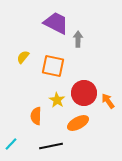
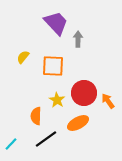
purple trapezoid: rotated 20 degrees clockwise
orange square: rotated 10 degrees counterclockwise
black line: moved 5 px left, 7 px up; rotated 25 degrees counterclockwise
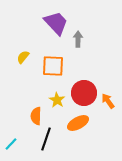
black line: rotated 35 degrees counterclockwise
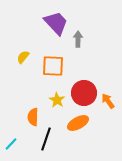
orange semicircle: moved 3 px left, 1 px down
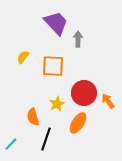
yellow star: moved 4 px down; rotated 14 degrees clockwise
orange semicircle: rotated 18 degrees counterclockwise
orange ellipse: rotated 30 degrees counterclockwise
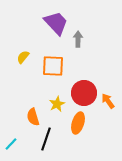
orange ellipse: rotated 15 degrees counterclockwise
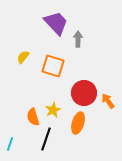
orange square: rotated 15 degrees clockwise
yellow star: moved 4 px left, 6 px down
cyan line: moved 1 px left; rotated 24 degrees counterclockwise
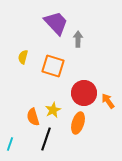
yellow semicircle: rotated 24 degrees counterclockwise
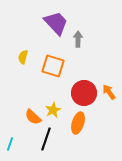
orange arrow: moved 1 px right, 9 px up
orange semicircle: rotated 30 degrees counterclockwise
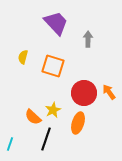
gray arrow: moved 10 px right
